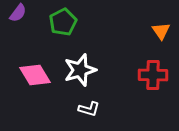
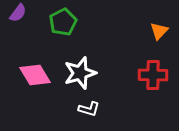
orange triangle: moved 2 px left; rotated 18 degrees clockwise
white star: moved 3 px down
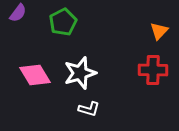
red cross: moved 5 px up
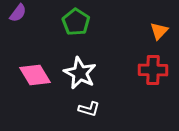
green pentagon: moved 13 px right; rotated 12 degrees counterclockwise
white star: rotated 28 degrees counterclockwise
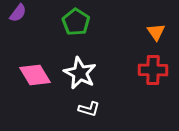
orange triangle: moved 3 px left, 1 px down; rotated 18 degrees counterclockwise
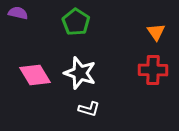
purple semicircle: rotated 114 degrees counterclockwise
white star: rotated 8 degrees counterclockwise
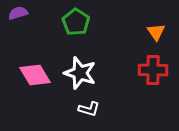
purple semicircle: rotated 30 degrees counterclockwise
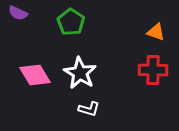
purple semicircle: rotated 138 degrees counterclockwise
green pentagon: moved 5 px left
orange triangle: rotated 36 degrees counterclockwise
white star: rotated 12 degrees clockwise
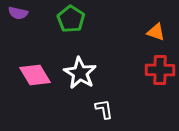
purple semicircle: rotated 12 degrees counterclockwise
green pentagon: moved 3 px up
red cross: moved 7 px right
white L-shape: moved 15 px right; rotated 115 degrees counterclockwise
